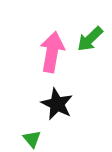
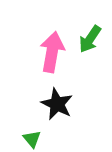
green arrow: rotated 12 degrees counterclockwise
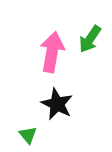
green triangle: moved 4 px left, 4 px up
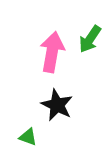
black star: moved 1 px down
green triangle: moved 2 px down; rotated 30 degrees counterclockwise
